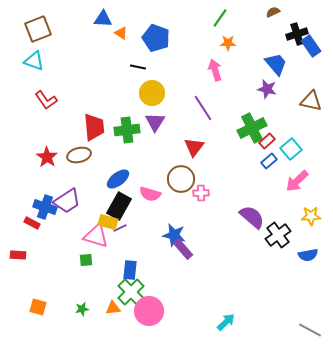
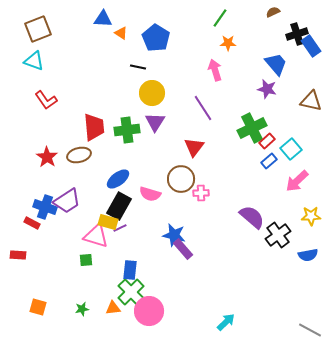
blue pentagon at (156, 38): rotated 12 degrees clockwise
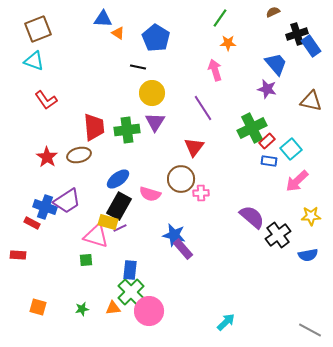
orange triangle at (121, 33): moved 3 px left
blue rectangle at (269, 161): rotated 49 degrees clockwise
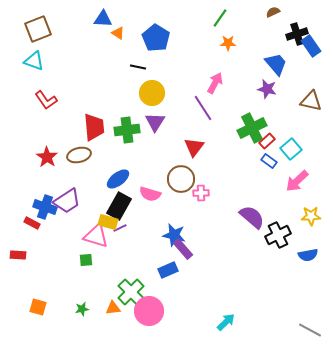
pink arrow at (215, 70): moved 13 px down; rotated 45 degrees clockwise
blue rectangle at (269, 161): rotated 28 degrees clockwise
black cross at (278, 235): rotated 10 degrees clockwise
blue rectangle at (130, 270): moved 38 px right; rotated 60 degrees clockwise
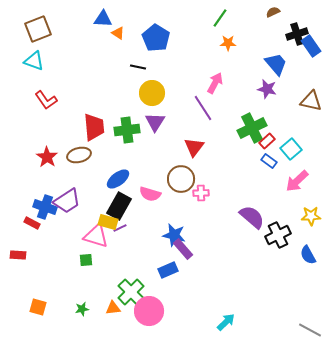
blue semicircle at (308, 255): rotated 72 degrees clockwise
